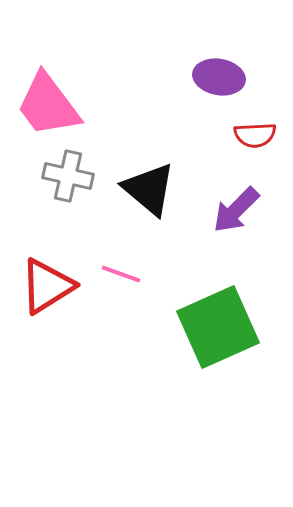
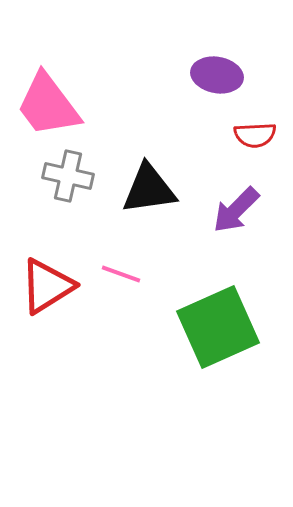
purple ellipse: moved 2 px left, 2 px up
black triangle: rotated 48 degrees counterclockwise
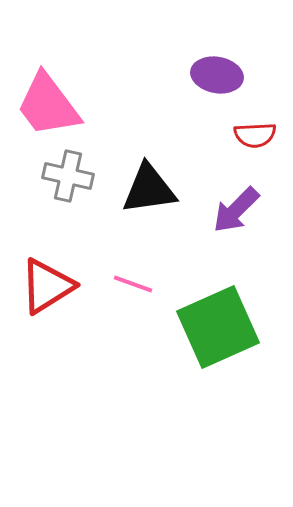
pink line: moved 12 px right, 10 px down
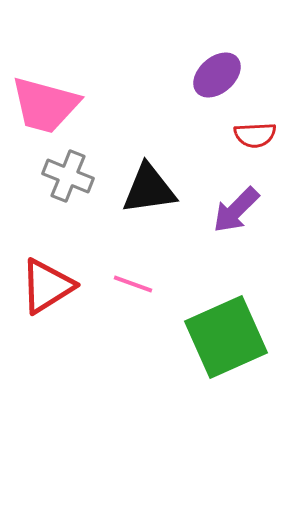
purple ellipse: rotated 51 degrees counterclockwise
pink trapezoid: moved 3 px left; rotated 38 degrees counterclockwise
gray cross: rotated 9 degrees clockwise
green square: moved 8 px right, 10 px down
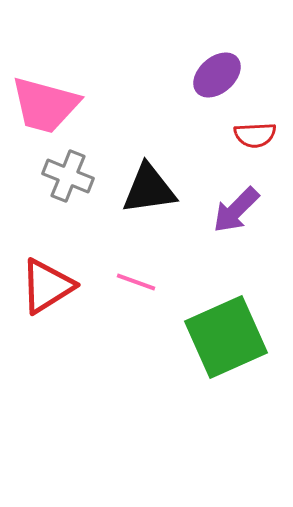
pink line: moved 3 px right, 2 px up
